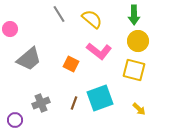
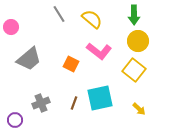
pink circle: moved 1 px right, 2 px up
yellow square: rotated 25 degrees clockwise
cyan square: rotated 8 degrees clockwise
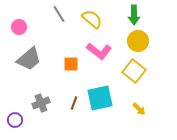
pink circle: moved 8 px right
orange square: rotated 28 degrees counterclockwise
yellow square: moved 1 px down
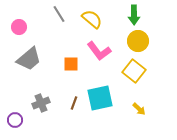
pink L-shape: rotated 15 degrees clockwise
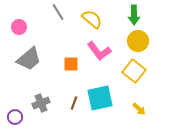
gray line: moved 1 px left, 2 px up
purple circle: moved 3 px up
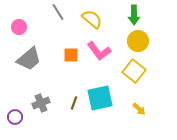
orange square: moved 9 px up
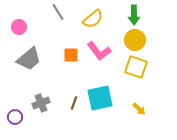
yellow semicircle: moved 1 px right; rotated 100 degrees clockwise
yellow circle: moved 3 px left, 1 px up
yellow square: moved 2 px right, 4 px up; rotated 20 degrees counterclockwise
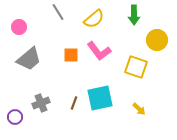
yellow semicircle: moved 1 px right
yellow circle: moved 22 px right
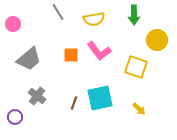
yellow semicircle: rotated 30 degrees clockwise
pink circle: moved 6 px left, 3 px up
gray cross: moved 4 px left, 7 px up; rotated 30 degrees counterclockwise
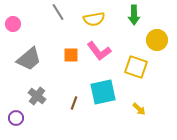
cyan square: moved 3 px right, 6 px up
purple circle: moved 1 px right, 1 px down
